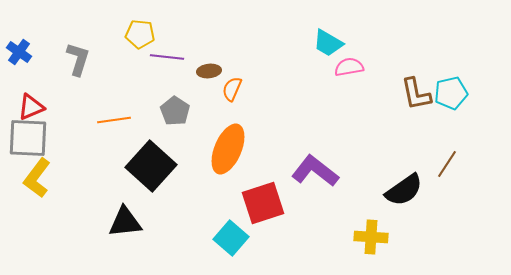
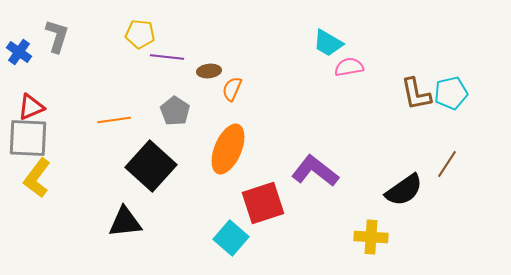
gray L-shape: moved 21 px left, 23 px up
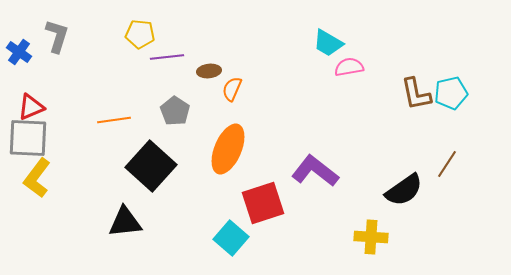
purple line: rotated 12 degrees counterclockwise
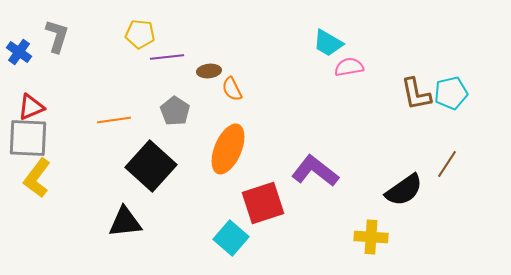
orange semicircle: rotated 50 degrees counterclockwise
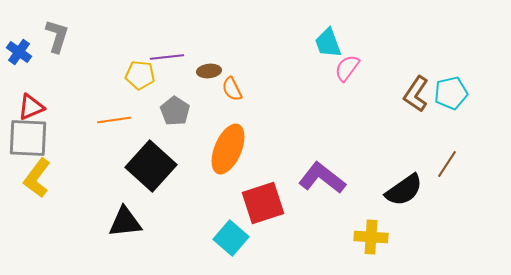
yellow pentagon: moved 41 px down
cyan trapezoid: rotated 40 degrees clockwise
pink semicircle: moved 2 px left, 1 px down; rotated 44 degrees counterclockwise
brown L-shape: rotated 45 degrees clockwise
purple L-shape: moved 7 px right, 7 px down
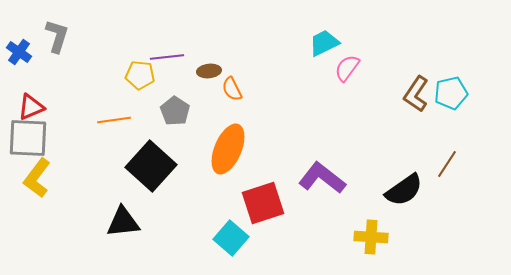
cyan trapezoid: moved 4 px left; rotated 84 degrees clockwise
black triangle: moved 2 px left
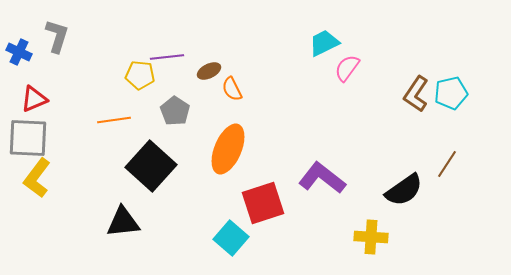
blue cross: rotated 10 degrees counterclockwise
brown ellipse: rotated 20 degrees counterclockwise
red triangle: moved 3 px right, 8 px up
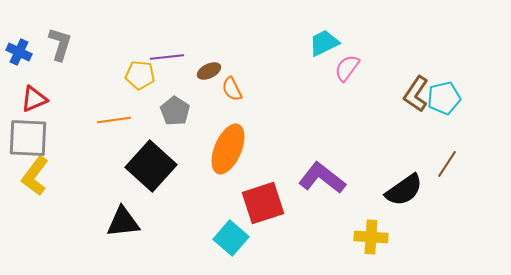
gray L-shape: moved 3 px right, 8 px down
cyan pentagon: moved 7 px left, 5 px down
yellow L-shape: moved 2 px left, 2 px up
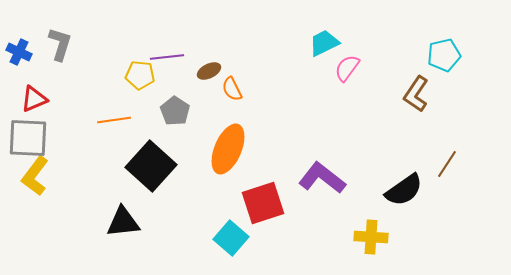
cyan pentagon: moved 43 px up
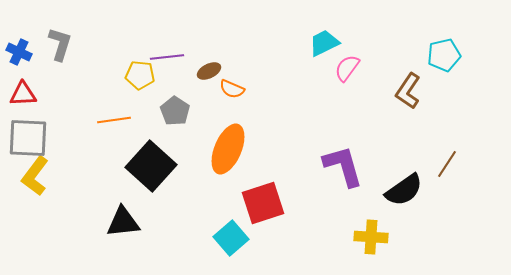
orange semicircle: rotated 40 degrees counterclockwise
brown L-shape: moved 8 px left, 3 px up
red triangle: moved 11 px left, 5 px up; rotated 20 degrees clockwise
purple L-shape: moved 21 px right, 12 px up; rotated 36 degrees clockwise
cyan square: rotated 8 degrees clockwise
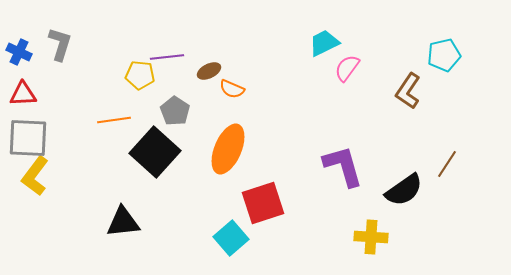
black square: moved 4 px right, 14 px up
